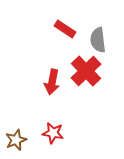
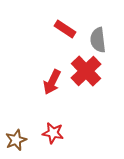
red arrow: rotated 15 degrees clockwise
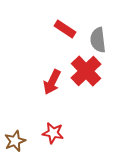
brown star: moved 1 px left, 1 px down
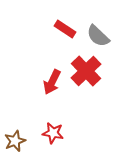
gray semicircle: moved 4 px up; rotated 40 degrees counterclockwise
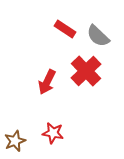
red arrow: moved 5 px left
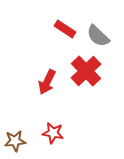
brown star: rotated 15 degrees clockwise
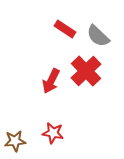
red arrow: moved 4 px right, 1 px up
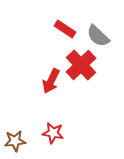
red cross: moved 5 px left, 6 px up
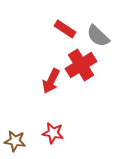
red cross: rotated 12 degrees clockwise
brown star: rotated 15 degrees clockwise
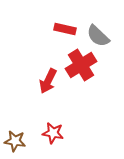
red rectangle: rotated 20 degrees counterclockwise
red arrow: moved 3 px left
